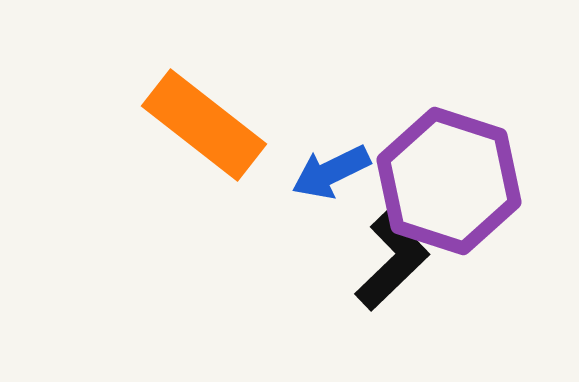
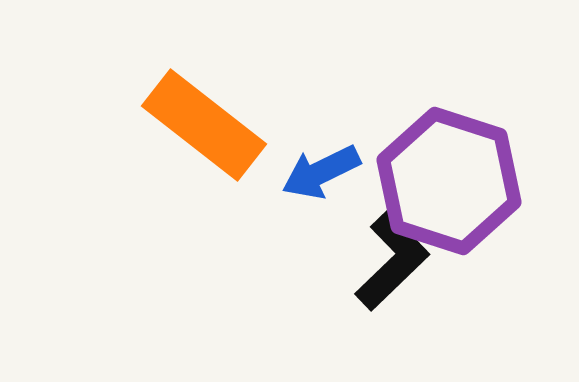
blue arrow: moved 10 px left
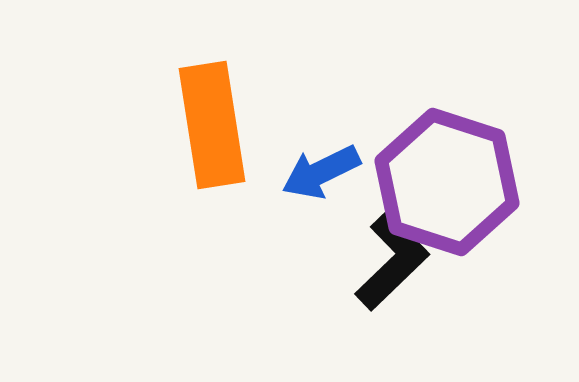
orange rectangle: moved 8 px right; rotated 43 degrees clockwise
purple hexagon: moved 2 px left, 1 px down
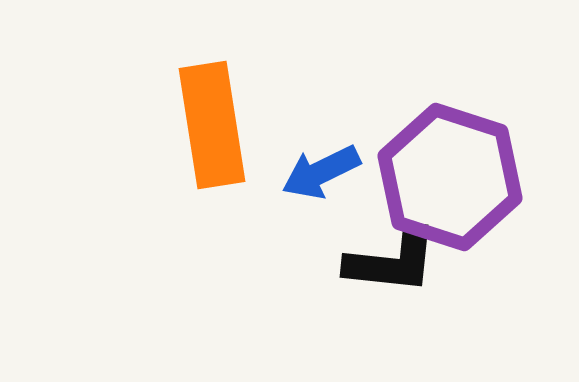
purple hexagon: moved 3 px right, 5 px up
black L-shape: rotated 50 degrees clockwise
